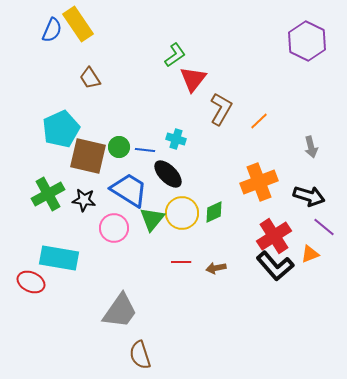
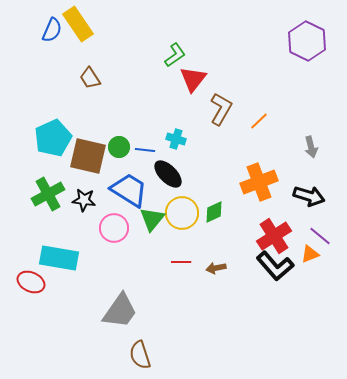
cyan pentagon: moved 8 px left, 9 px down
purple line: moved 4 px left, 9 px down
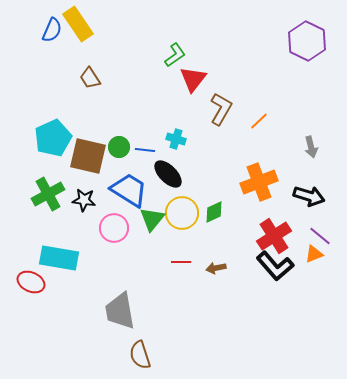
orange triangle: moved 4 px right
gray trapezoid: rotated 135 degrees clockwise
